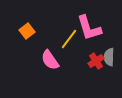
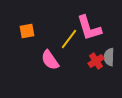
orange square: rotated 28 degrees clockwise
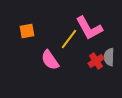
pink L-shape: rotated 12 degrees counterclockwise
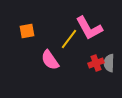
gray semicircle: moved 6 px down
red cross: moved 2 px down; rotated 14 degrees clockwise
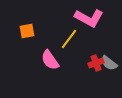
pink L-shape: moved 10 px up; rotated 32 degrees counterclockwise
gray semicircle: rotated 54 degrees counterclockwise
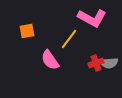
pink L-shape: moved 3 px right
gray semicircle: rotated 42 degrees counterclockwise
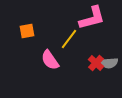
pink L-shape: rotated 44 degrees counterclockwise
red cross: rotated 28 degrees counterclockwise
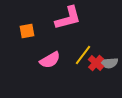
pink L-shape: moved 24 px left
yellow line: moved 14 px right, 16 px down
pink semicircle: rotated 85 degrees counterclockwise
